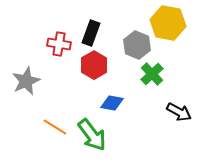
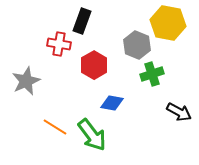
black rectangle: moved 9 px left, 12 px up
green cross: rotated 25 degrees clockwise
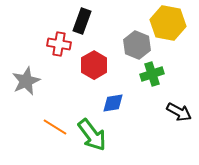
blue diamond: moved 1 px right; rotated 20 degrees counterclockwise
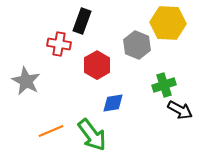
yellow hexagon: rotated 8 degrees counterclockwise
red hexagon: moved 3 px right
green cross: moved 12 px right, 11 px down
gray star: rotated 20 degrees counterclockwise
black arrow: moved 1 px right, 2 px up
orange line: moved 4 px left, 4 px down; rotated 55 degrees counterclockwise
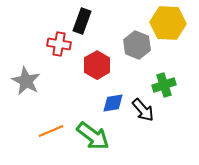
black arrow: moved 37 px left; rotated 20 degrees clockwise
green arrow: moved 1 px right, 1 px down; rotated 16 degrees counterclockwise
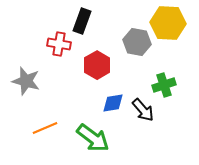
gray hexagon: moved 3 px up; rotated 12 degrees counterclockwise
gray star: rotated 12 degrees counterclockwise
orange line: moved 6 px left, 3 px up
green arrow: moved 2 px down
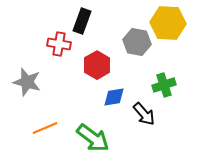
gray star: moved 1 px right, 1 px down
blue diamond: moved 1 px right, 6 px up
black arrow: moved 1 px right, 4 px down
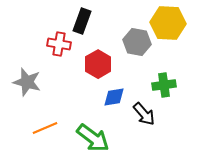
red hexagon: moved 1 px right, 1 px up
green cross: rotated 10 degrees clockwise
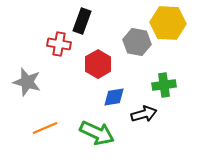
black arrow: rotated 65 degrees counterclockwise
green arrow: moved 4 px right, 5 px up; rotated 12 degrees counterclockwise
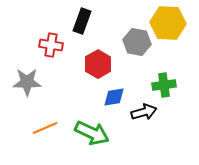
red cross: moved 8 px left, 1 px down
gray star: rotated 16 degrees counterclockwise
black arrow: moved 2 px up
green arrow: moved 5 px left
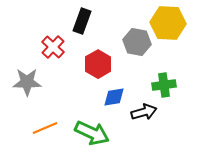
red cross: moved 2 px right, 2 px down; rotated 35 degrees clockwise
